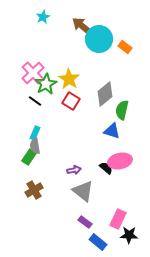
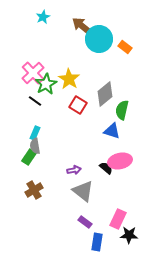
red square: moved 7 px right, 4 px down
blue rectangle: moved 1 px left; rotated 60 degrees clockwise
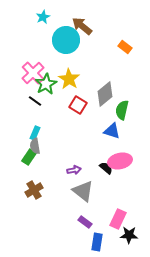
cyan circle: moved 33 px left, 1 px down
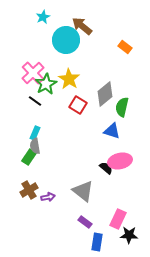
green semicircle: moved 3 px up
purple arrow: moved 26 px left, 27 px down
brown cross: moved 5 px left
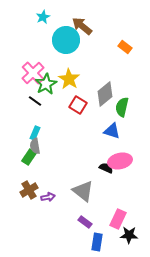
black semicircle: rotated 16 degrees counterclockwise
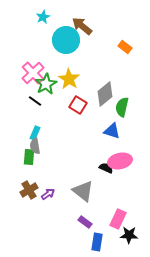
green rectangle: rotated 28 degrees counterclockwise
purple arrow: moved 3 px up; rotated 24 degrees counterclockwise
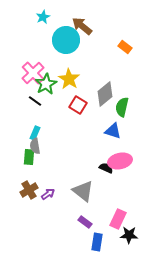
blue triangle: moved 1 px right
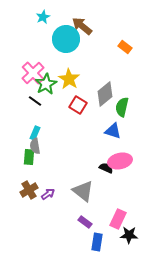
cyan circle: moved 1 px up
